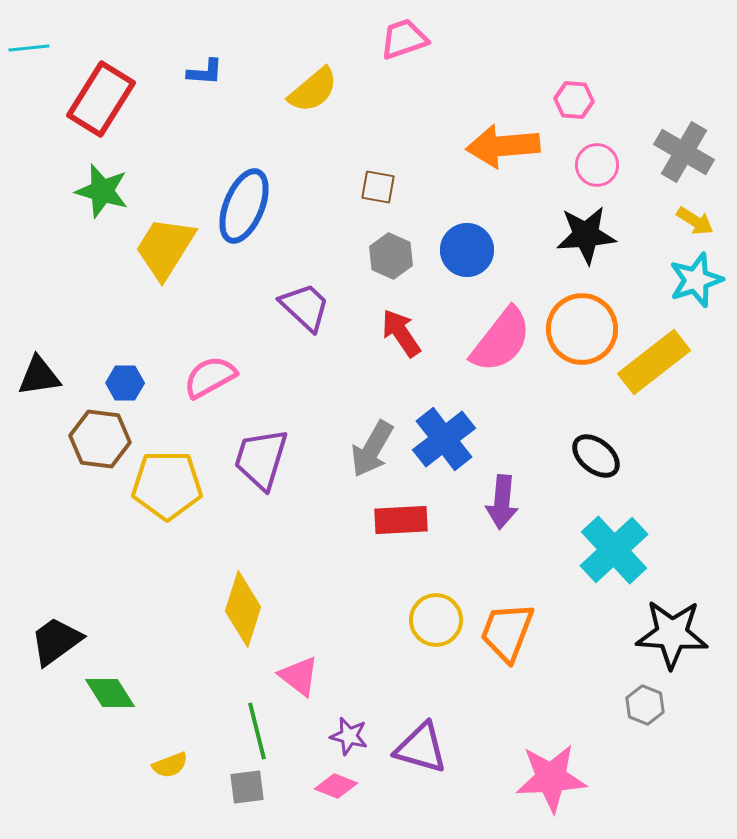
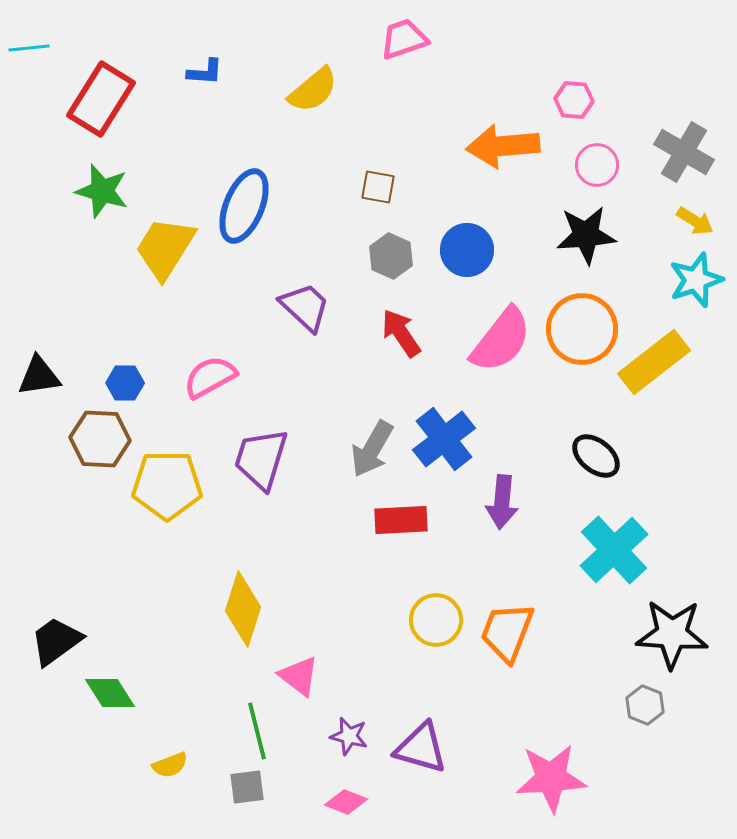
brown hexagon at (100, 439): rotated 4 degrees counterclockwise
pink diamond at (336, 786): moved 10 px right, 16 px down
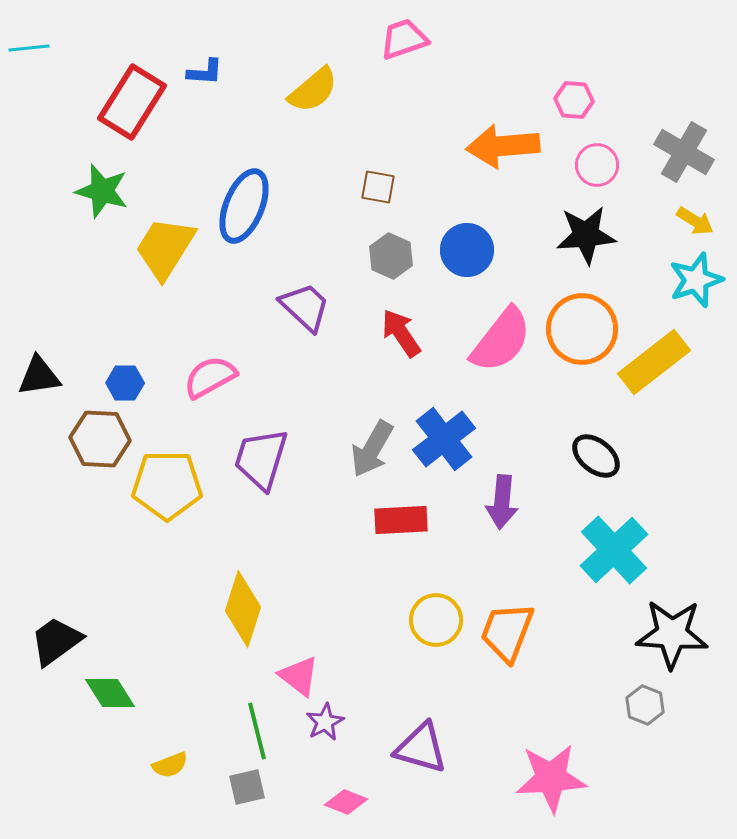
red rectangle at (101, 99): moved 31 px right, 3 px down
purple star at (349, 736): moved 24 px left, 14 px up; rotated 30 degrees clockwise
gray square at (247, 787): rotated 6 degrees counterclockwise
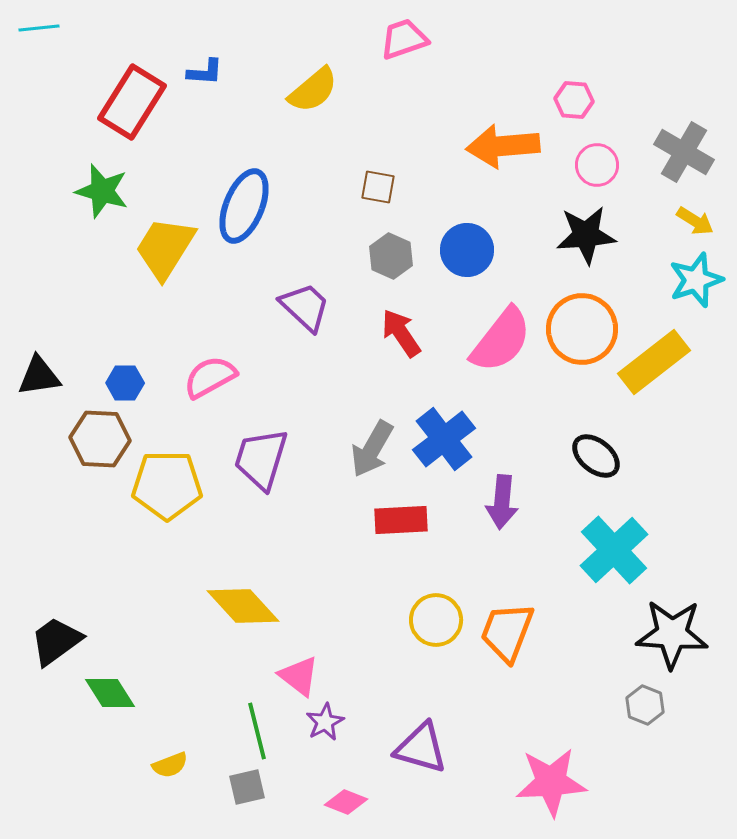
cyan line at (29, 48): moved 10 px right, 20 px up
yellow diamond at (243, 609): moved 3 px up; rotated 60 degrees counterclockwise
pink star at (551, 778): moved 4 px down
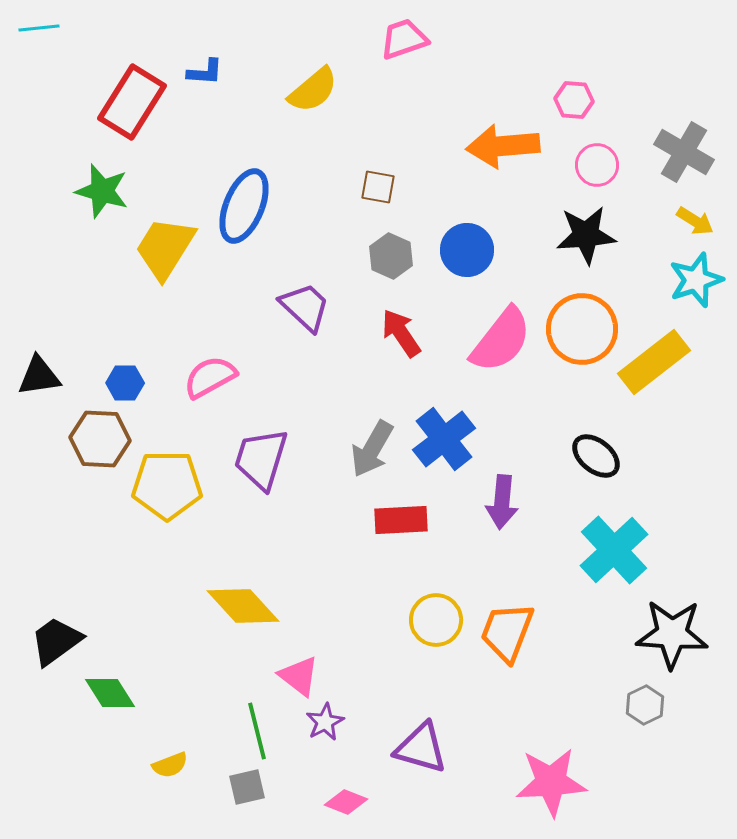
gray hexagon at (645, 705): rotated 12 degrees clockwise
